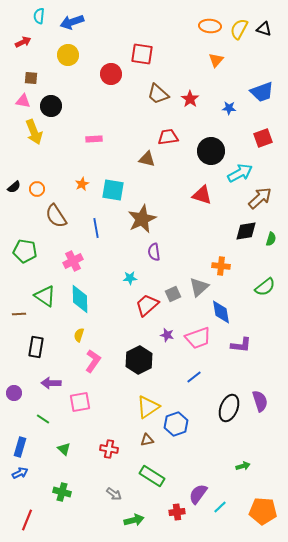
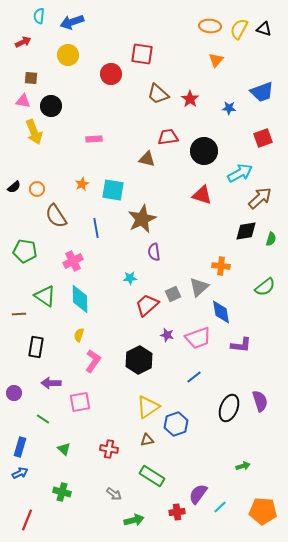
black circle at (211, 151): moved 7 px left
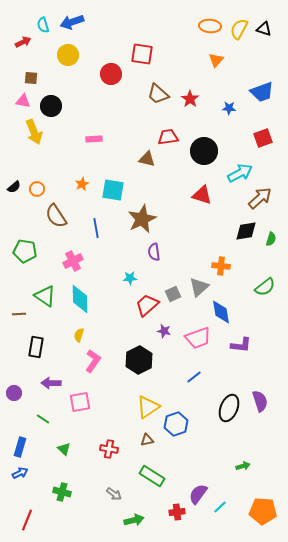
cyan semicircle at (39, 16): moved 4 px right, 9 px down; rotated 21 degrees counterclockwise
purple star at (167, 335): moved 3 px left, 4 px up
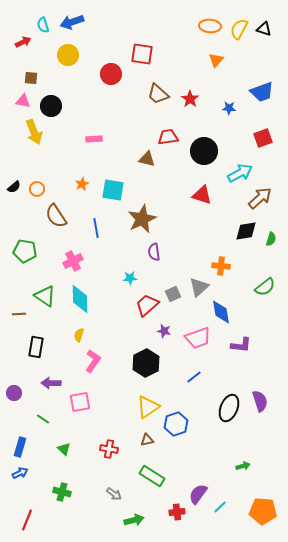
black hexagon at (139, 360): moved 7 px right, 3 px down
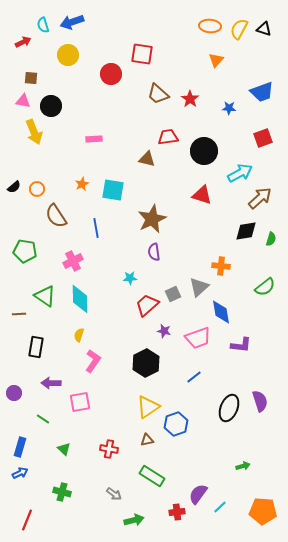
brown star at (142, 219): moved 10 px right
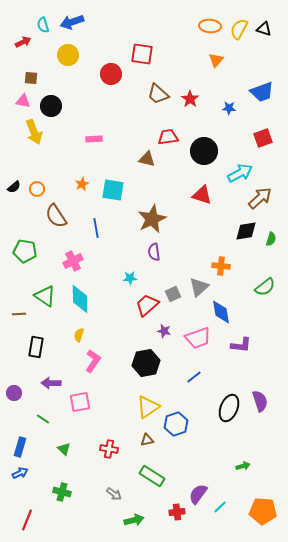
black hexagon at (146, 363): rotated 16 degrees clockwise
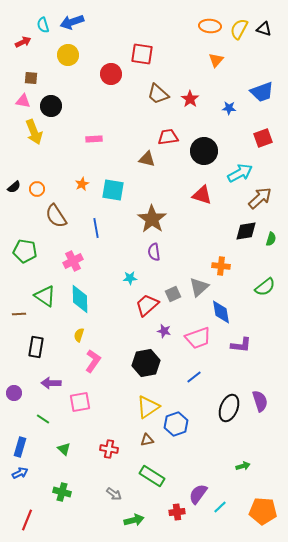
brown star at (152, 219): rotated 12 degrees counterclockwise
